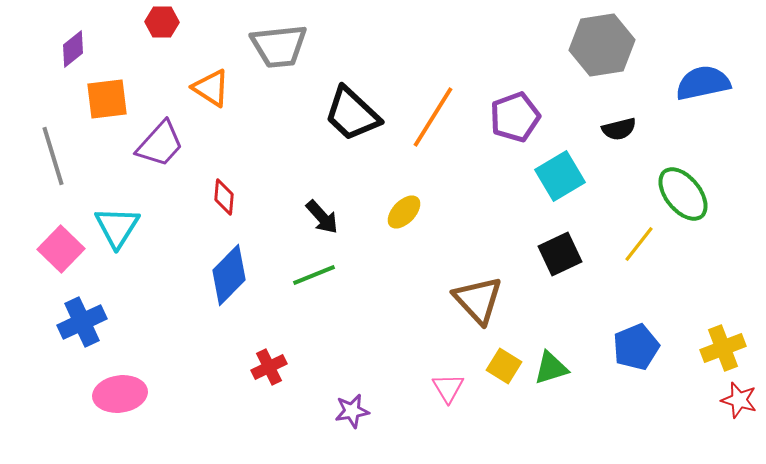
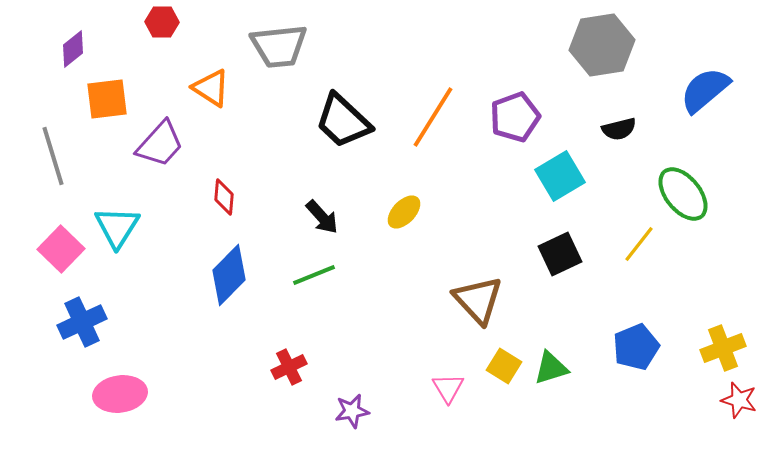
blue semicircle: moved 2 px right, 7 px down; rotated 28 degrees counterclockwise
black trapezoid: moved 9 px left, 7 px down
red cross: moved 20 px right
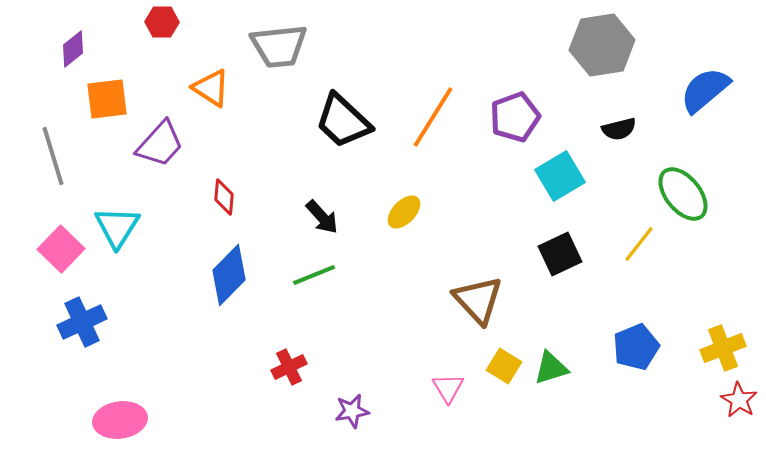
pink ellipse: moved 26 px down
red star: rotated 15 degrees clockwise
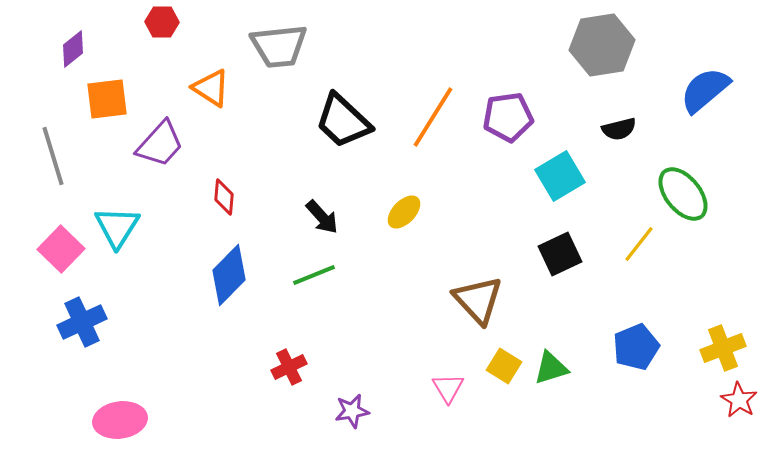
purple pentagon: moved 7 px left; rotated 12 degrees clockwise
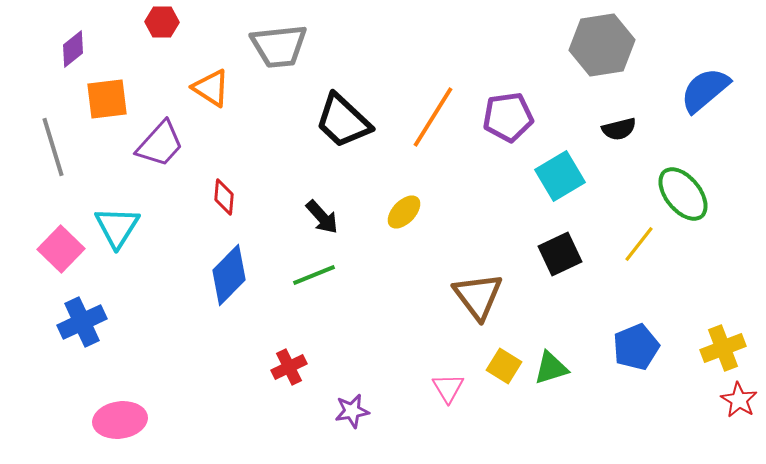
gray line: moved 9 px up
brown triangle: moved 4 px up; rotated 6 degrees clockwise
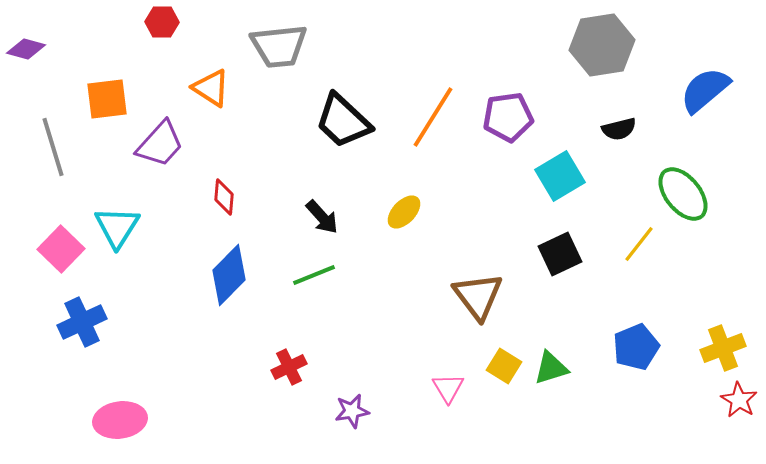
purple diamond: moved 47 px left; rotated 54 degrees clockwise
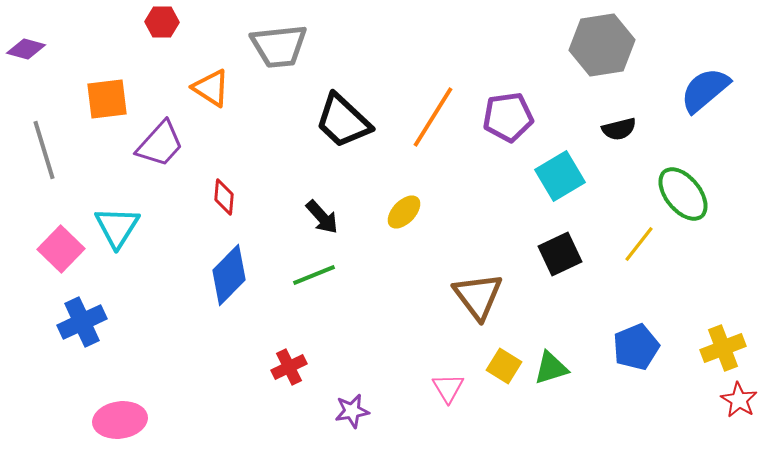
gray line: moved 9 px left, 3 px down
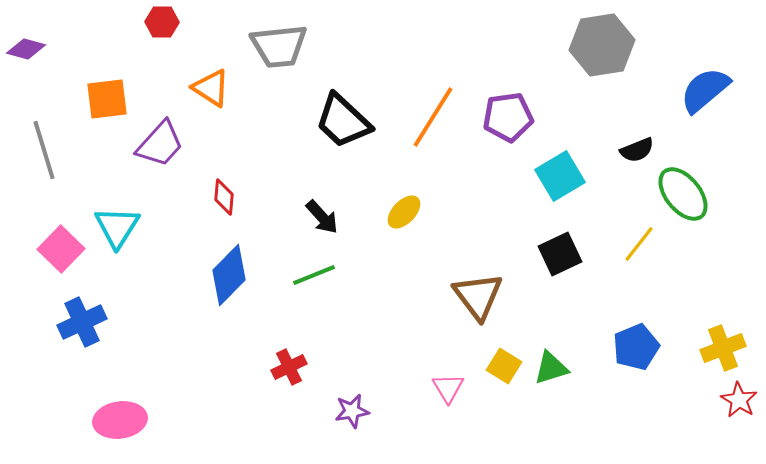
black semicircle: moved 18 px right, 21 px down; rotated 8 degrees counterclockwise
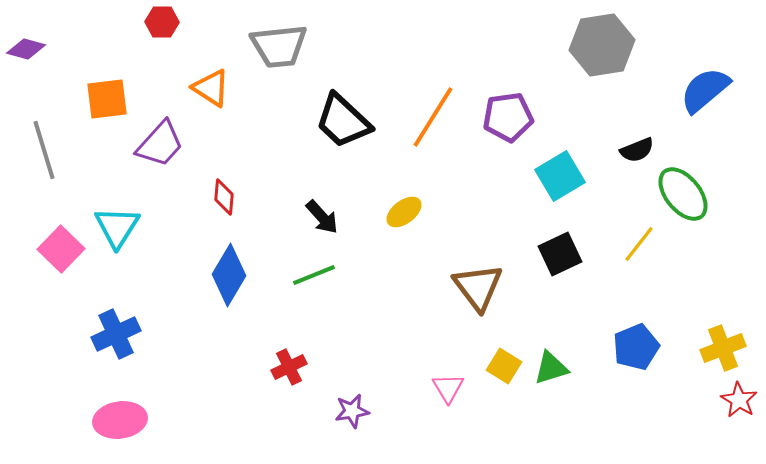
yellow ellipse: rotated 9 degrees clockwise
blue diamond: rotated 14 degrees counterclockwise
brown triangle: moved 9 px up
blue cross: moved 34 px right, 12 px down
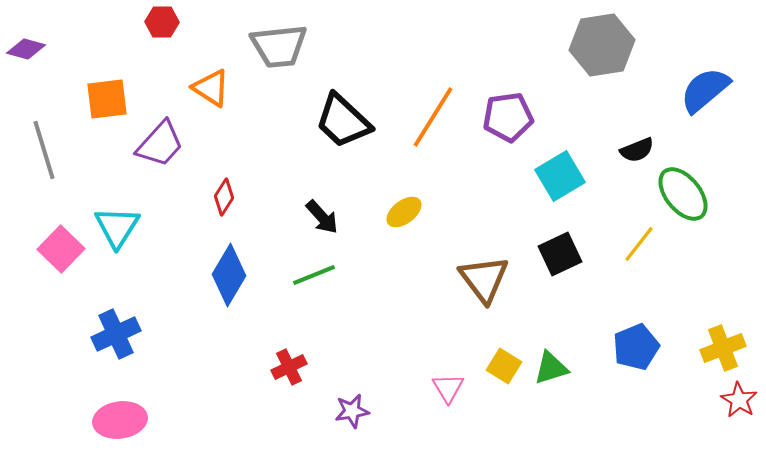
red diamond: rotated 27 degrees clockwise
brown triangle: moved 6 px right, 8 px up
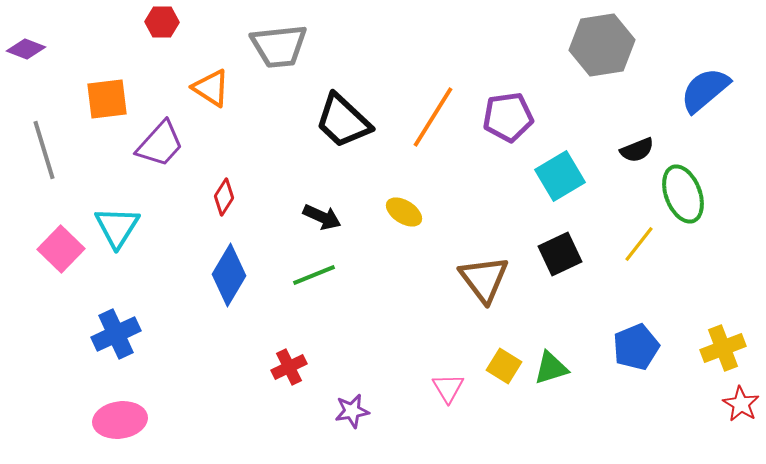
purple diamond: rotated 6 degrees clockwise
green ellipse: rotated 18 degrees clockwise
yellow ellipse: rotated 69 degrees clockwise
black arrow: rotated 24 degrees counterclockwise
red star: moved 2 px right, 4 px down
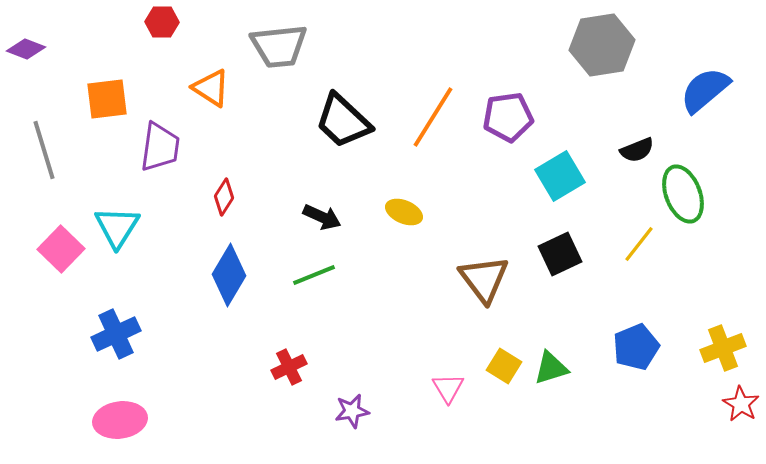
purple trapezoid: moved 3 px down; rotated 34 degrees counterclockwise
yellow ellipse: rotated 9 degrees counterclockwise
